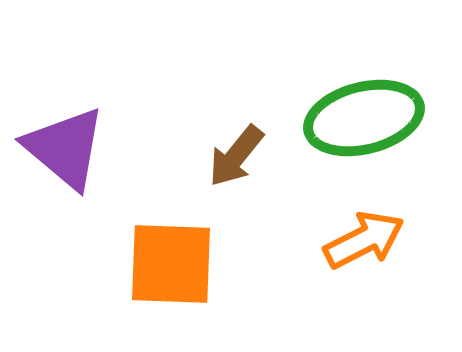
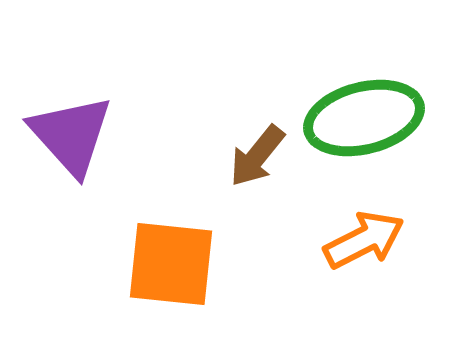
purple triangle: moved 6 px right, 13 px up; rotated 8 degrees clockwise
brown arrow: moved 21 px right
orange square: rotated 4 degrees clockwise
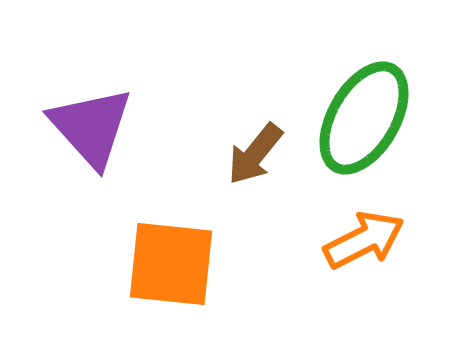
green ellipse: rotated 46 degrees counterclockwise
purple triangle: moved 20 px right, 8 px up
brown arrow: moved 2 px left, 2 px up
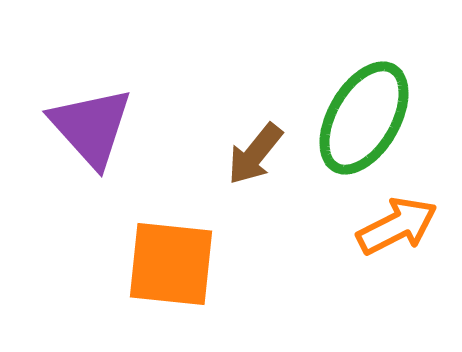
orange arrow: moved 33 px right, 14 px up
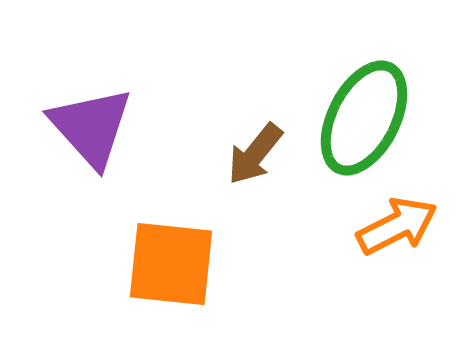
green ellipse: rotated 3 degrees counterclockwise
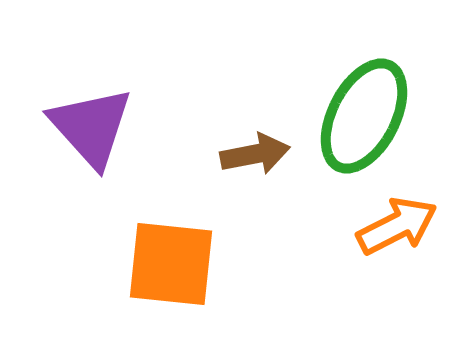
green ellipse: moved 2 px up
brown arrow: rotated 140 degrees counterclockwise
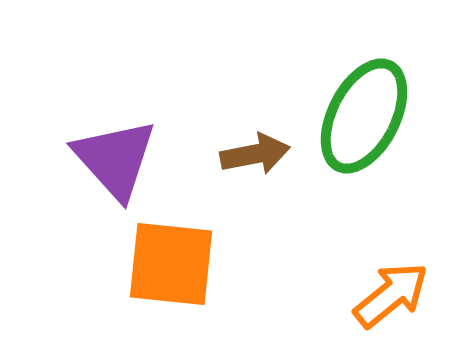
purple triangle: moved 24 px right, 32 px down
orange arrow: moved 6 px left, 69 px down; rotated 12 degrees counterclockwise
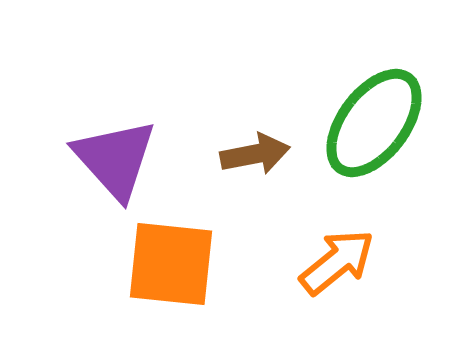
green ellipse: moved 10 px right, 7 px down; rotated 10 degrees clockwise
orange arrow: moved 54 px left, 33 px up
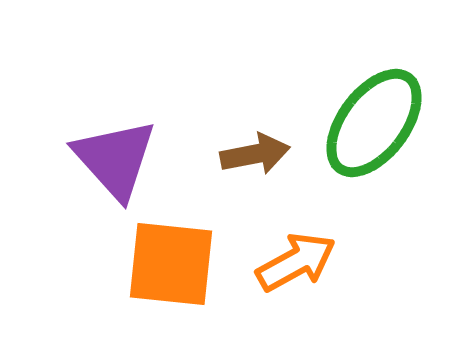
orange arrow: moved 41 px left; rotated 10 degrees clockwise
